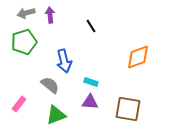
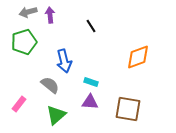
gray arrow: moved 2 px right, 1 px up
green triangle: rotated 20 degrees counterclockwise
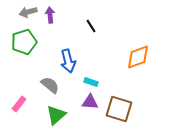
blue arrow: moved 4 px right
brown square: moved 9 px left; rotated 8 degrees clockwise
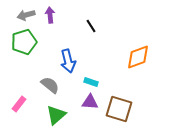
gray arrow: moved 2 px left, 3 px down
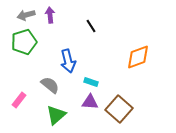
pink rectangle: moved 4 px up
brown square: rotated 24 degrees clockwise
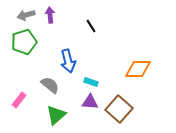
orange diamond: moved 12 px down; rotated 20 degrees clockwise
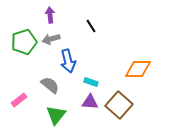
gray arrow: moved 25 px right, 24 px down
pink rectangle: rotated 14 degrees clockwise
brown square: moved 4 px up
green triangle: rotated 10 degrees counterclockwise
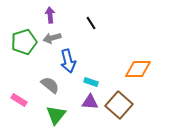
black line: moved 3 px up
gray arrow: moved 1 px right, 1 px up
pink rectangle: rotated 70 degrees clockwise
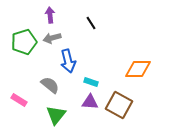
brown square: rotated 12 degrees counterclockwise
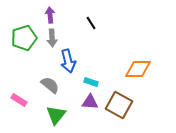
gray arrow: rotated 78 degrees counterclockwise
green pentagon: moved 4 px up
